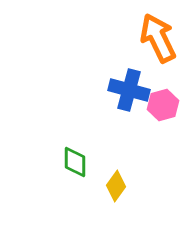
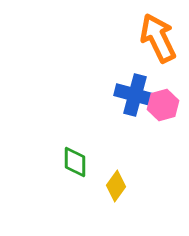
blue cross: moved 6 px right, 5 px down
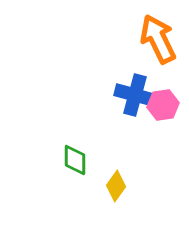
orange arrow: moved 1 px down
pink hexagon: rotated 8 degrees clockwise
green diamond: moved 2 px up
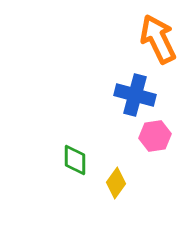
pink hexagon: moved 8 px left, 31 px down
yellow diamond: moved 3 px up
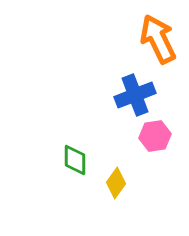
blue cross: rotated 36 degrees counterclockwise
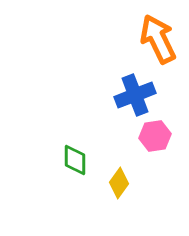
yellow diamond: moved 3 px right
